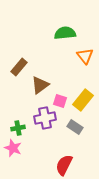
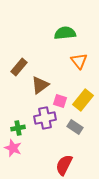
orange triangle: moved 6 px left, 5 px down
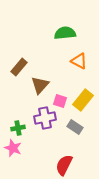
orange triangle: rotated 24 degrees counterclockwise
brown triangle: rotated 12 degrees counterclockwise
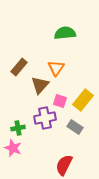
orange triangle: moved 23 px left, 7 px down; rotated 36 degrees clockwise
